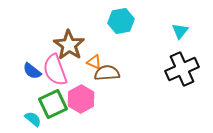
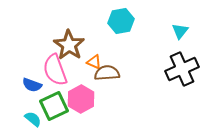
blue semicircle: moved 14 px down; rotated 18 degrees counterclockwise
green square: moved 1 px right, 2 px down
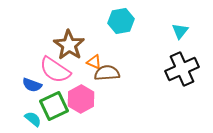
pink semicircle: rotated 36 degrees counterclockwise
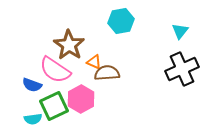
cyan semicircle: rotated 132 degrees clockwise
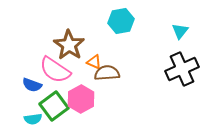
green square: rotated 12 degrees counterclockwise
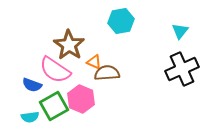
pink hexagon: rotated 8 degrees counterclockwise
green square: rotated 8 degrees clockwise
cyan semicircle: moved 3 px left, 2 px up
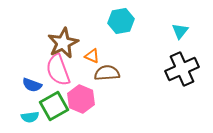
brown star: moved 6 px left, 2 px up; rotated 12 degrees clockwise
orange triangle: moved 2 px left, 6 px up
pink semicircle: moved 3 px right; rotated 36 degrees clockwise
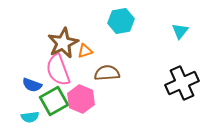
orange triangle: moved 7 px left, 5 px up; rotated 42 degrees counterclockwise
black cross: moved 14 px down
green square: moved 5 px up
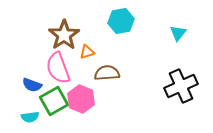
cyan triangle: moved 2 px left, 2 px down
brown star: moved 1 px right, 8 px up; rotated 8 degrees counterclockwise
orange triangle: moved 2 px right, 1 px down
pink semicircle: moved 2 px up
black cross: moved 1 px left, 3 px down
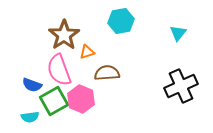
pink semicircle: moved 1 px right, 2 px down
